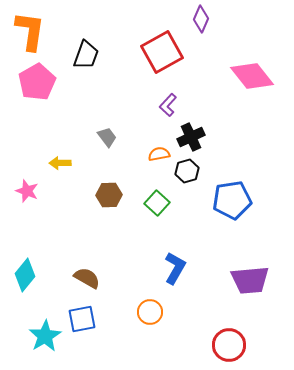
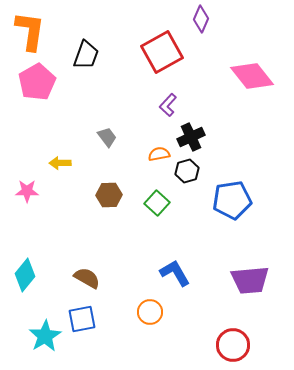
pink star: rotated 20 degrees counterclockwise
blue L-shape: moved 5 px down; rotated 60 degrees counterclockwise
red circle: moved 4 px right
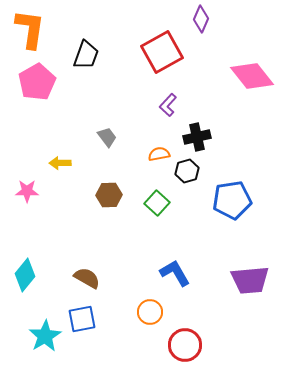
orange L-shape: moved 2 px up
black cross: moved 6 px right; rotated 12 degrees clockwise
red circle: moved 48 px left
